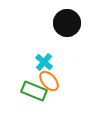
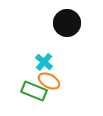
orange ellipse: rotated 20 degrees counterclockwise
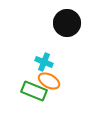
cyan cross: rotated 18 degrees counterclockwise
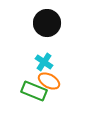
black circle: moved 20 px left
cyan cross: rotated 12 degrees clockwise
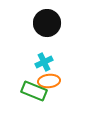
cyan cross: rotated 30 degrees clockwise
orange ellipse: rotated 35 degrees counterclockwise
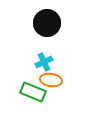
orange ellipse: moved 2 px right, 1 px up; rotated 15 degrees clockwise
green rectangle: moved 1 px left, 1 px down
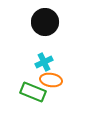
black circle: moved 2 px left, 1 px up
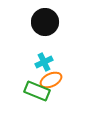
orange ellipse: rotated 35 degrees counterclockwise
green rectangle: moved 4 px right, 1 px up
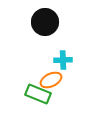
cyan cross: moved 19 px right, 2 px up; rotated 24 degrees clockwise
green rectangle: moved 1 px right, 3 px down
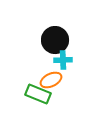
black circle: moved 10 px right, 18 px down
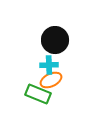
cyan cross: moved 14 px left, 5 px down
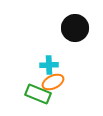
black circle: moved 20 px right, 12 px up
orange ellipse: moved 2 px right, 2 px down
